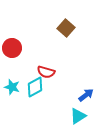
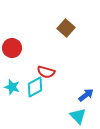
cyan triangle: rotated 42 degrees counterclockwise
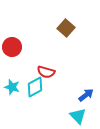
red circle: moved 1 px up
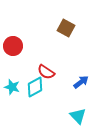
brown square: rotated 12 degrees counterclockwise
red circle: moved 1 px right, 1 px up
red semicircle: rotated 18 degrees clockwise
blue arrow: moved 5 px left, 13 px up
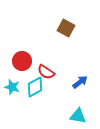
red circle: moved 9 px right, 15 px down
blue arrow: moved 1 px left
cyan triangle: rotated 36 degrees counterclockwise
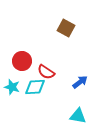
cyan diamond: rotated 25 degrees clockwise
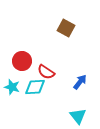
blue arrow: rotated 14 degrees counterclockwise
cyan triangle: rotated 42 degrees clockwise
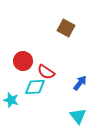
red circle: moved 1 px right
blue arrow: moved 1 px down
cyan star: moved 1 px left, 13 px down
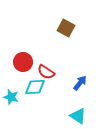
red circle: moved 1 px down
cyan star: moved 3 px up
cyan triangle: rotated 18 degrees counterclockwise
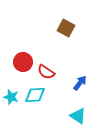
cyan diamond: moved 8 px down
